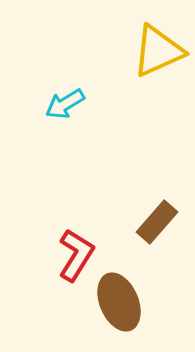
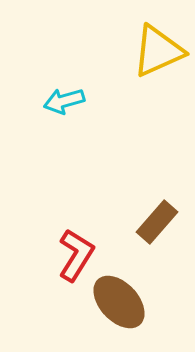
cyan arrow: moved 1 px left, 3 px up; rotated 15 degrees clockwise
brown ellipse: rotated 20 degrees counterclockwise
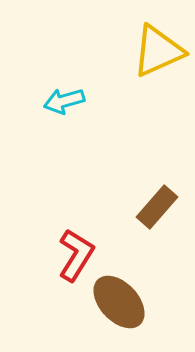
brown rectangle: moved 15 px up
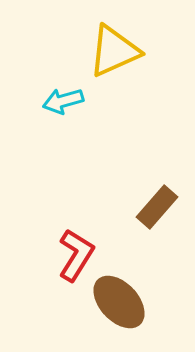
yellow triangle: moved 44 px left
cyan arrow: moved 1 px left
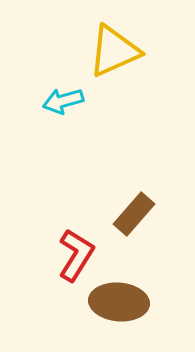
brown rectangle: moved 23 px left, 7 px down
brown ellipse: rotated 42 degrees counterclockwise
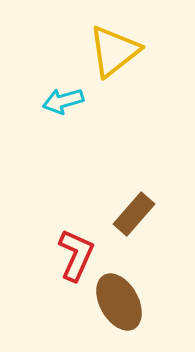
yellow triangle: rotated 14 degrees counterclockwise
red L-shape: rotated 8 degrees counterclockwise
brown ellipse: rotated 56 degrees clockwise
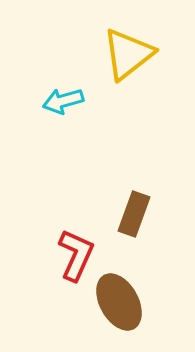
yellow triangle: moved 14 px right, 3 px down
brown rectangle: rotated 21 degrees counterclockwise
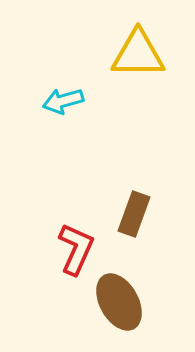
yellow triangle: moved 10 px right; rotated 38 degrees clockwise
red L-shape: moved 6 px up
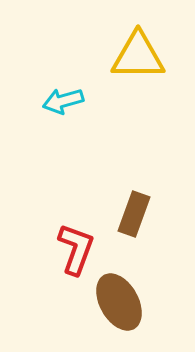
yellow triangle: moved 2 px down
red L-shape: rotated 4 degrees counterclockwise
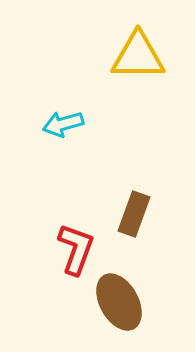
cyan arrow: moved 23 px down
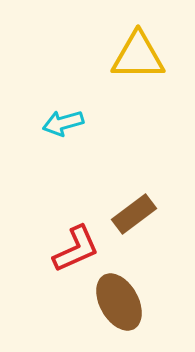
cyan arrow: moved 1 px up
brown rectangle: rotated 33 degrees clockwise
red L-shape: rotated 46 degrees clockwise
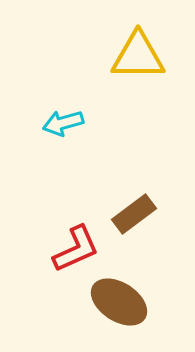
brown ellipse: rotated 28 degrees counterclockwise
